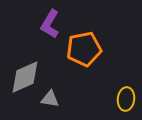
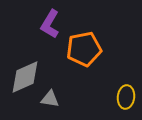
yellow ellipse: moved 2 px up
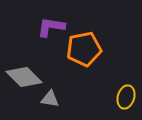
purple L-shape: moved 1 px right, 3 px down; rotated 68 degrees clockwise
gray diamond: moved 1 px left; rotated 69 degrees clockwise
yellow ellipse: rotated 10 degrees clockwise
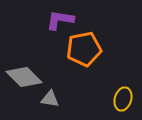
purple L-shape: moved 9 px right, 7 px up
yellow ellipse: moved 3 px left, 2 px down
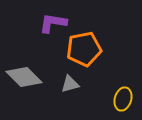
purple L-shape: moved 7 px left, 3 px down
gray triangle: moved 20 px right, 15 px up; rotated 24 degrees counterclockwise
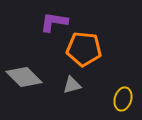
purple L-shape: moved 1 px right, 1 px up
orange pentagon: rotated 16 degrees clockwise
gray triangle: moved 2 px right, 1 px down
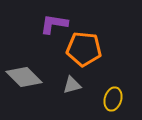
purple L-shape: moved 2 px down
yellow ellipse: moved 10 px left
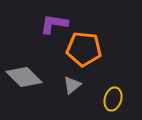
gray triangle: rotated 24 degrees counterclockwise
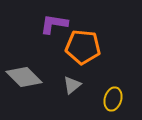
orange pentagon: moved 1 px left, 2 px up
